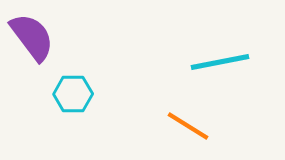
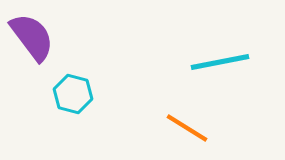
cyan hexagon: rotated 15 degrees clockwise
orange line: moved 1 px left, 2 px down
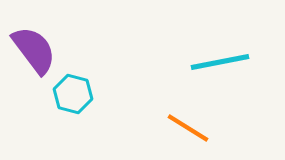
purple semicircle: moved 2 px right, 13 px down
orange line: moved 1 px right
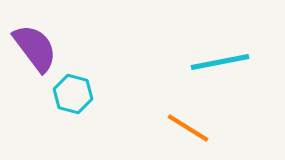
purple semicircle: moved 1 px right, 2 px up
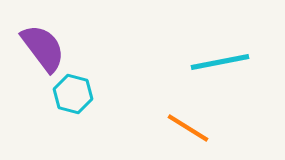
purple semicircle: moved 8 px right
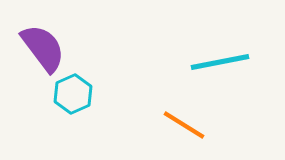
cyan hexagon: rotated 21 degrees clockwise
orange line: moved 4 px left, 3 px up
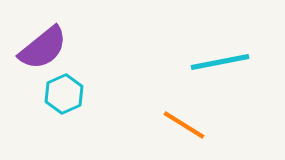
purple semicircle: rotated 88 degrees clockwise
cyan hexagon: moved 9 px left
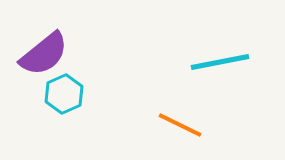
purple semicircle: moved 1 px right, 6 px down
orange line: moved 4 px left; rotated 6 degrees counterclockwise
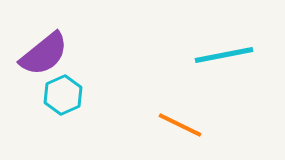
cyan line: moved 4 px right, 7 px up
cyan hexagon: moved 1 px left, 1 px down
